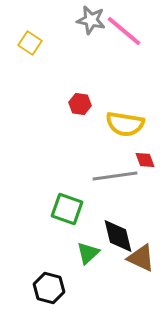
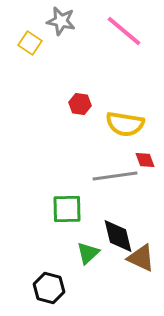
gray star: moved 30 px left, 1 px down
green square: rotated 20 degrees counterclockwise
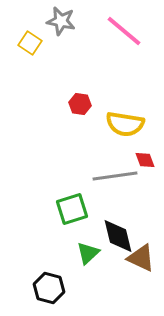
green square: moved 5 px right; rotated 16 degrees counterclockwise
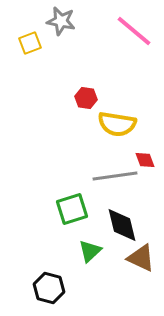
pink line: moved 10 px right
yellow square: rotated 35 degrees clockwise
red hexagon: moved 6 px right, 6 px up
yellow semicircle: moved 8 px left
black diamond: moved 4 px right, 11 px up
green triangle: moved 2 px right, 2 px up
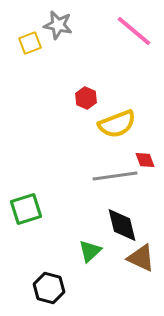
gray star: moved 3 px left, 4 px down
red hexagon: rotated 15 degrees clockwise
yellow semicircle: rotated 30 degrees counterclockwise
green square: moved 46 px left
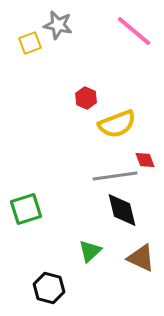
black diamond: moved 15 px up
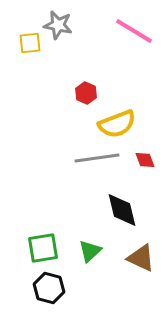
pink line: rotated 9 degrees counterclockwise
yellow square: rotated 15 degrees clockwise
red hexagon: moved 5 px up
gray line: moved 18 px left, 18 px up
green square: moved 17 px right, 39 px down; rotated 8 degrees clockwise
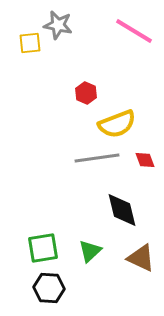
black hexagon: rotated 12 degrees counterclockwise
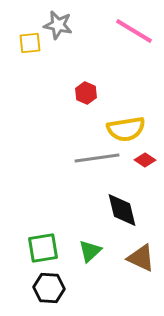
yellow semicircle: moved 9 px right, 5 px down; rotated 12 degrees clockwise
red diamond: rotated 35 degrees counterclockwise
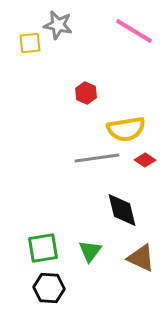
green triangle: rotated 10 degrees counterclockwise
